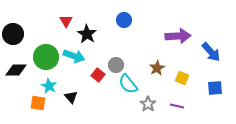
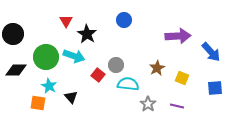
cyan semicircle: rotated 135 degrees clockwise
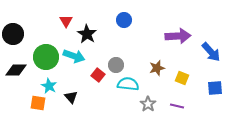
brown star: rotated 14 degrees clockwise
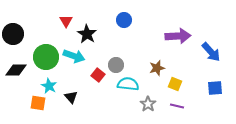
yellow square: moved 7 px left, 6 px down
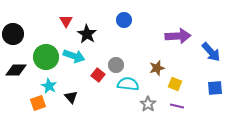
orange square: rotated 28 degrees counterclockwise
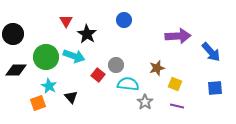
gray star: moved 3 px left, 2 px up
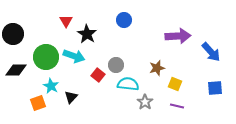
cyan star: moved 2 px right
black triangle: rotated 24 degrees clockwise
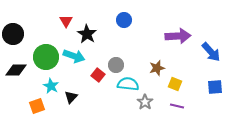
blue square: moved 1 px up
orange square: moved 1 px left, 3 px down
